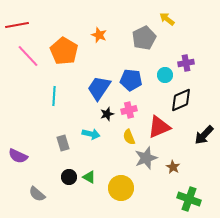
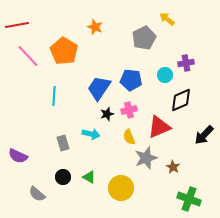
orange star: moved 4 px left, 8 px up
black circle: moved 6 px left
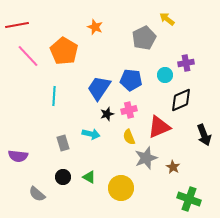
black arrow: rotated 65 degrees counterclockwise
purple semicircle: rotated 18 degrees counterclockwise
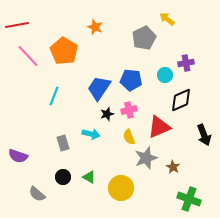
cyan line: rotated 18 degrees clockwise
purple semicircle: rotated 12 degrees clockwise
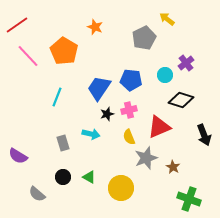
red line: rotated 25 degrees counterclockwise
purple cross: rotated 28 degrees counterclockwise
cyan line: moved 3 px right, 1 px down
black diamond: rotated 40 degrees clockwise
purple semicircle: rotated 12 degrees clockwise
